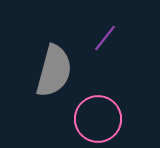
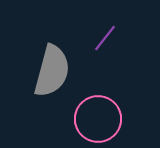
gray semicircle: moved 2 px left
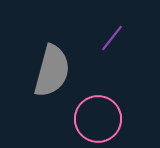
purple line: moved 7 px right
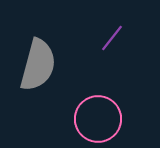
gray semicircle: moved 14 px left, 6 px up
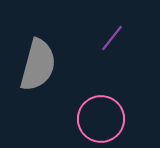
pink circle: moved 3 px right
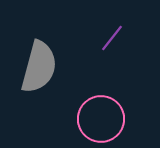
gray semicircle: moved 1 px right, 2 px down
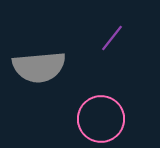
gray semicircle: rotated 70 degrees clockwise
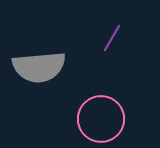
purple line: rotated 8 degrees counterclockwise
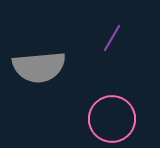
pink circle: moved 11 px right
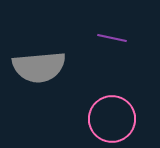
purple line: rotated 72 degrees clockwise
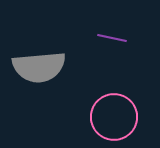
pink circle: moved 2 px right, 2 px up
